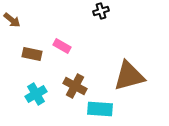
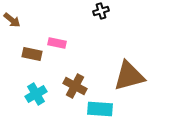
pink rectangle: moved 5 px left, 3 px up; rotated 18 degrees counterclockwise
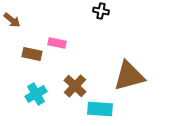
black cross: rotated 28 degrees clockwise
brown cross: rotated 15 degrees clockwise
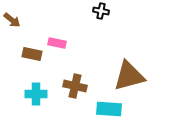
brown cross: rotated 30 degrees counterclockwise
cyan cross: rotated 30 degrees clockwise
cyan rectangle: moved 9 px right
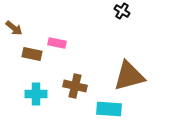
black cross: moved 21 px right; rotated 21 degrees clockwise
brown arrow: moved 2 px right, 8 px down
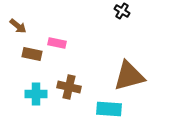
brown arrow: moved 4 px right, 2 px up
brown cross: moved 6 px left, 1 px down
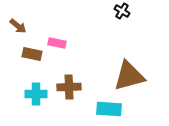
brown cross: rotated 15 degrees counterclockwise
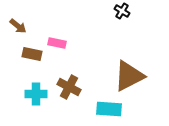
brown triangle: rotated 12 degrees counterclockwise
brown cross: rotated 30 degrees clockwise
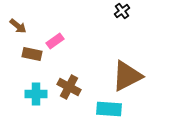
black cross: rotated 21 degrees clockwise
pink rectangle: moved 2 px left, 2 px up; rotated 48 degrees counterclockwise
brown triangle: moved 2 px left
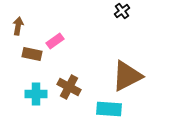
brown arrow: rotated 120 degrees counterclockwise
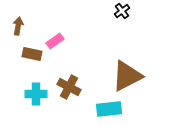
cyan rectangle: rotated 10 degrees counterclockwise
